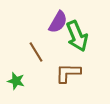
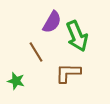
purple semicircle: moved 6 px left
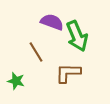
purple semicircle: rotated 100 degrees counterclockwise
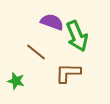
brown line: rotated 20 degrees counterclockwise
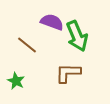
brown line: moved 9 px left, 7 px up
green star: rotated 12 degrees clockwise
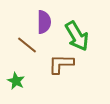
purple semicircle: moved 8 px left; rotated 70 degrees clockwise
green arrow: rotated 8 degrees counterclockwise
brown L-shape: moved 7 px left, 9 px up
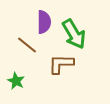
green arrow: moved 3 px left, 2 px up
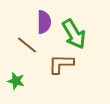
green star: rotated 12 degrees counterclockwise
